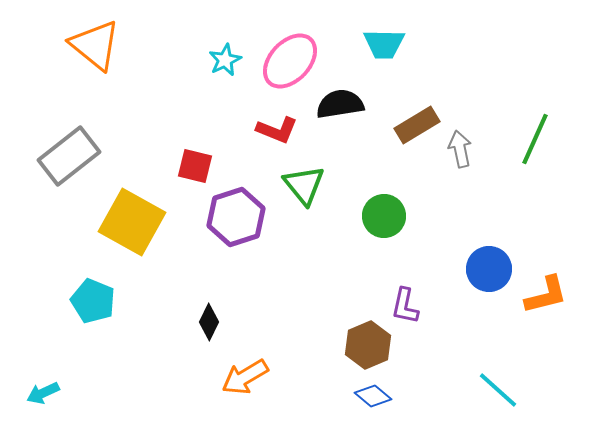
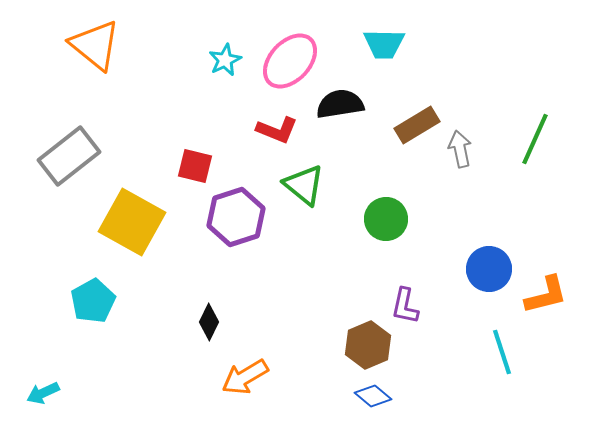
green triangle: rotated 12 degrees counterclockwise
green circle: moved 2 px right, 3 px down
cyan pentagon: rotated 21 degrees clockwise
cyan line: moved 4 px right, 38 px up; rotated 30 degrees clockwise
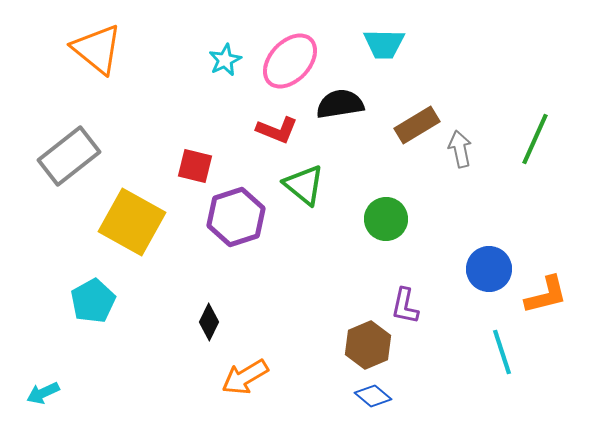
orange triangle: moved 2 px right, 4 px down
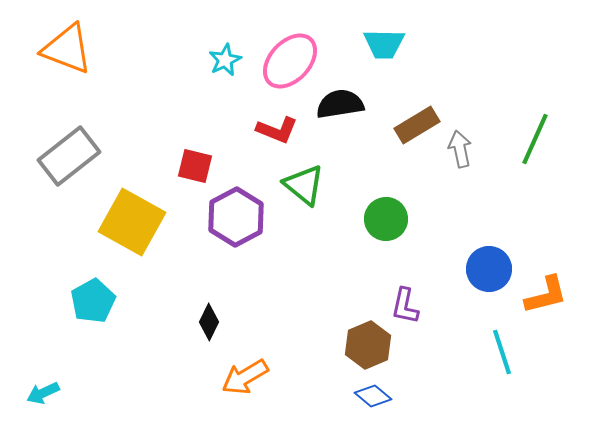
orange triangle: moved 30 px left; rotated 18 degrees counterclockwise
purple hexagon: rotated 10 degrees counterclockwise
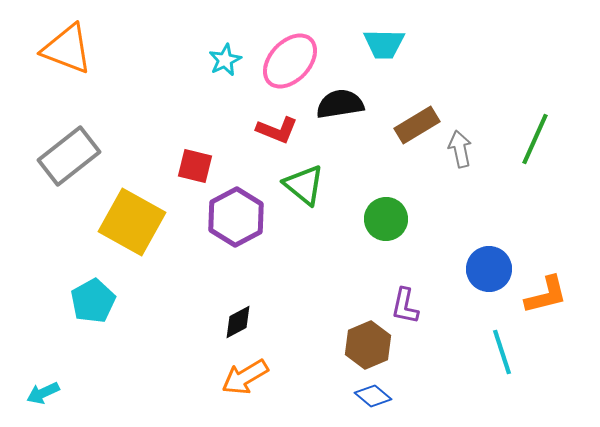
black diamond: moved 29 px right; rotated 36 degrees clockwise
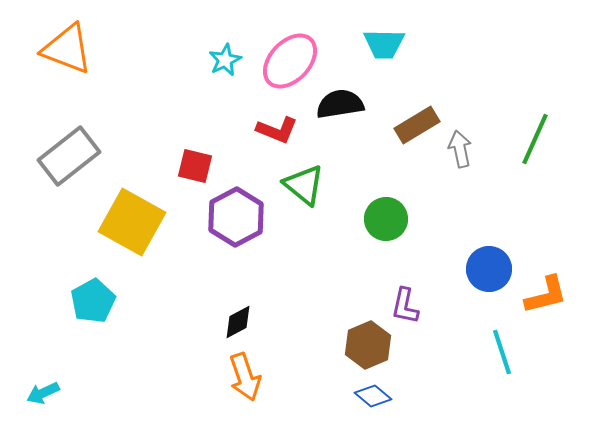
orange arrow: rotated 78 degrees counterclockwise
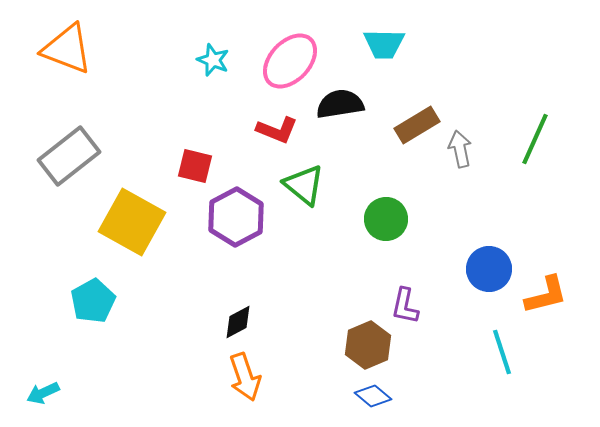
cyan star: moved 12 px left; rotated 24 degrees counterclockwise
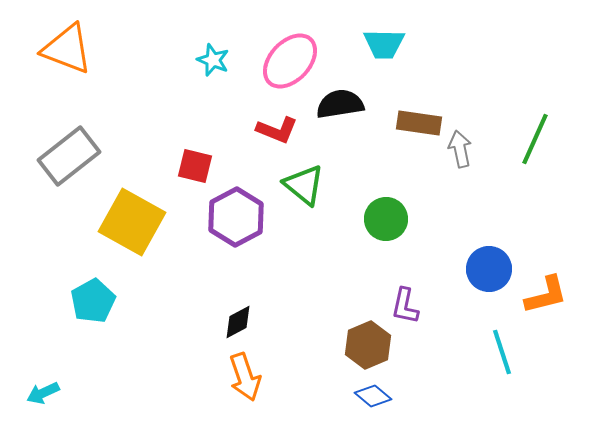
brown rectangle: moved 2 px right, 2 px up; rotated 39 degrees clockwise
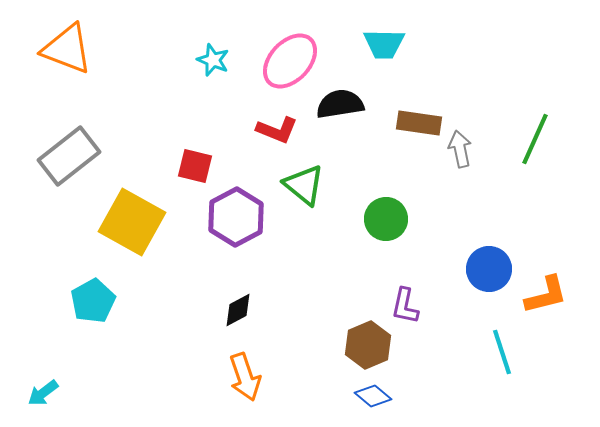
black diamond: moved 12 px up
cyan arrow: rotated 12 degrees counterclockwise
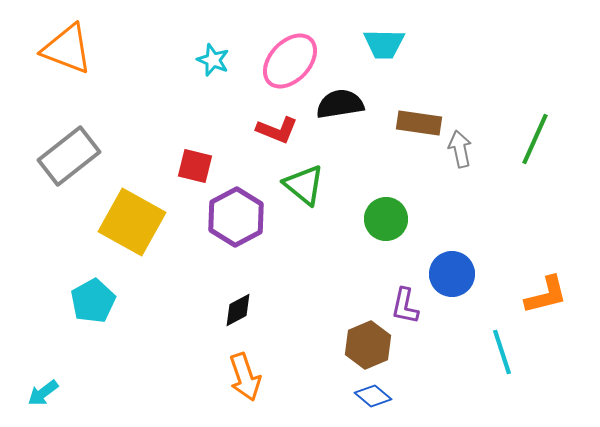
blue circle: moved 37 px left, 5 px down
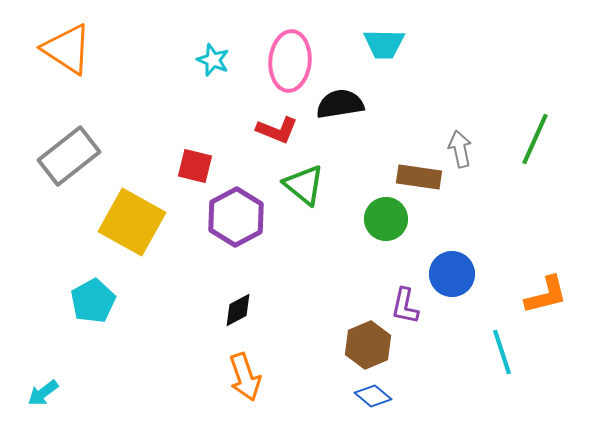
orange triangle: rotated 12 degrees clockwise
pink ellipse: rotated 38 degrees counterclockwise
brown rectangle: moved 54 px down
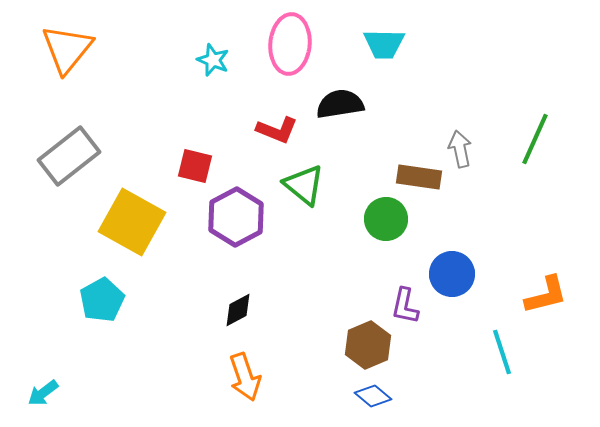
orange triangle: rotated 36 degrees clockwise
pink ellipse: moved 17 px up
cyan pentagon: moved 9 px right, 1 px up
